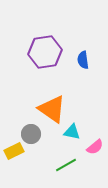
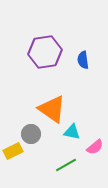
yellow rectangle: moved 1 px left
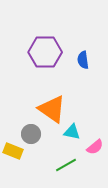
purple hexagon: rotated 8 degrees clockwise
yellow rectangle: rotated 48 degrees clockwise
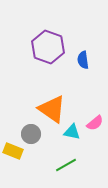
purple hexagon: moved 3 px right, 5 px up; rotated 20 degrees clockwise
pink semicircle: moved 24 px up
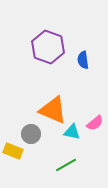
orange triangle: moved 1 px right, 1 px down; rotated 12 degrees counterclockwise
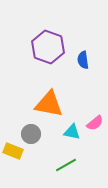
orange triangle: moved 4 px left, 6 px up; rotated 12 degrees counterclockwise
